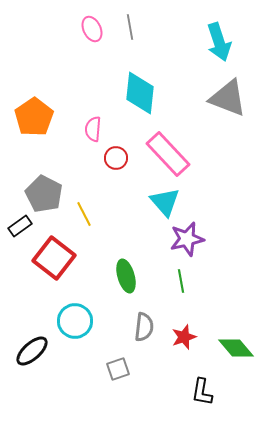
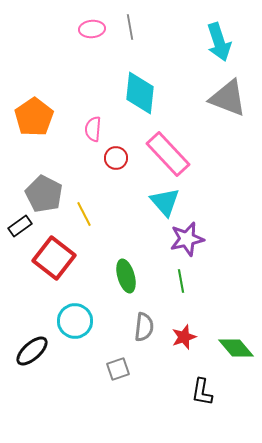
pink ellipse: rotated 70 degrees counterclockwise
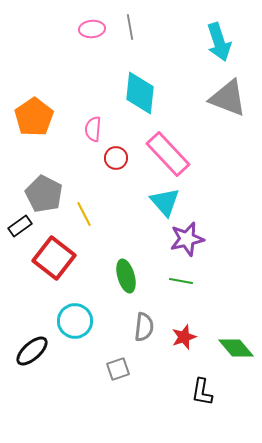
green line: rotated 70 degrees counterclockwise
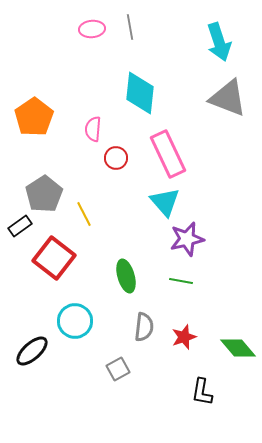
pink rectangle: rotated 18 degrees clockwise
gray pentagon: rotated 12 degrees clockwise
green diamond: moved 2 px right
gray square: rotated 10 degrees counterclockwise
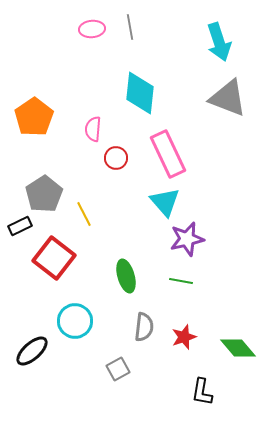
black rectangle: rotated 10 degrees clockwise
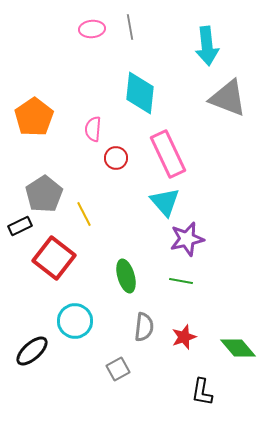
cyan arrow: moved 12 px left, 4 px down; rotated 12 degrees clockwise
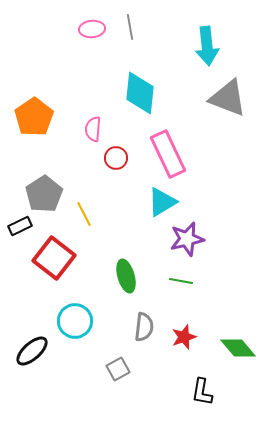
cyan triangle: moved 3 px left; rotated 40 degrees clockwise
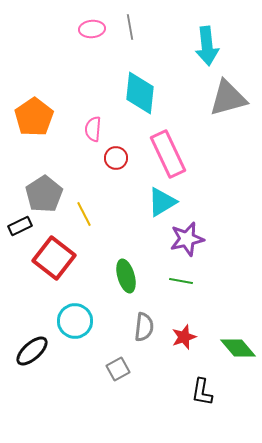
gray triangle: rotated 36 degrees counterclockwise
